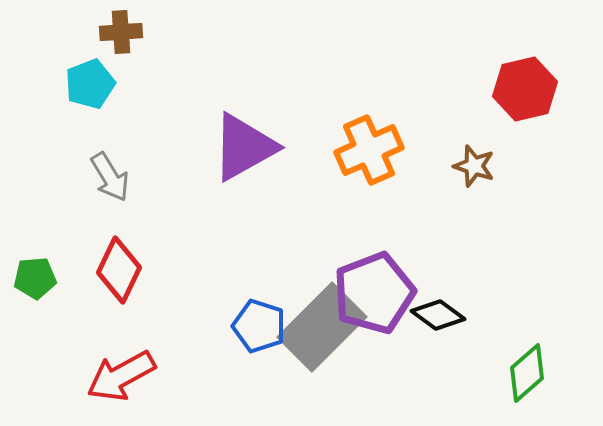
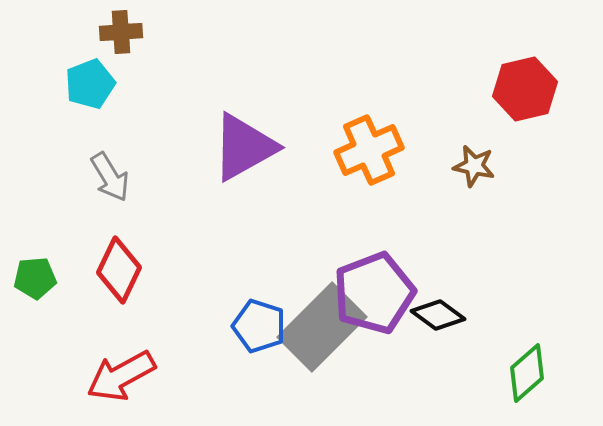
brown star: rotated 6 degrees counterclockwise
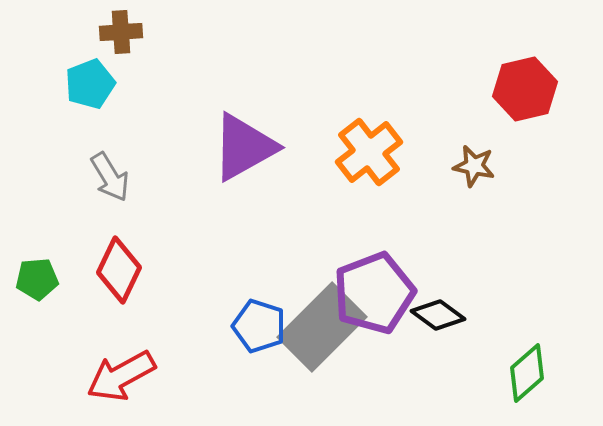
orange cross: moved 2 px down; rotated 14 degrees counterclockwise
green pentagon: moved 2 px right, 1 px down
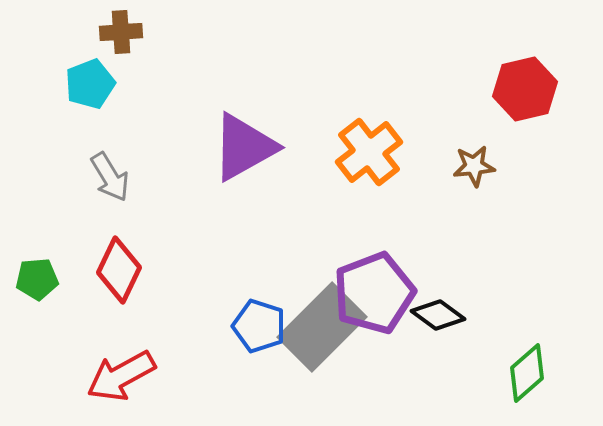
brown star: rotated 18 degrees counterclockwise
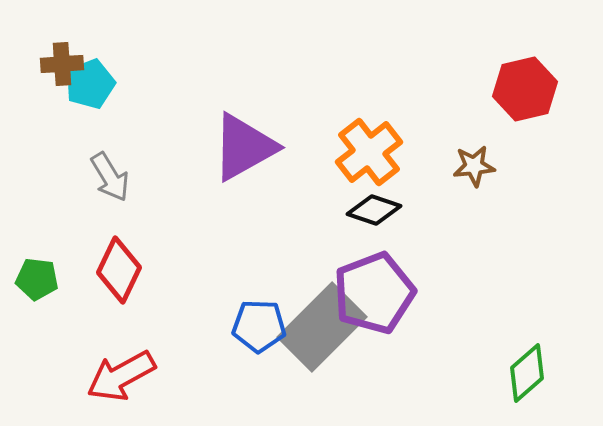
brown cross: moved 59 px left, 32 px down
green pentagon: rotated 12 degrees clockwise
black diamond: moved 64 px left, 105 px up; rotated 18 degrees counterclockwise
blue pentagon: rotated 16 degrees counterclockwise
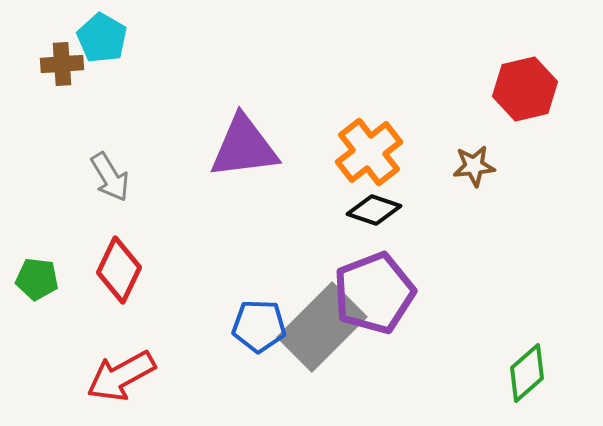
cyan pentagon: moved 12 px right, 46 px up; rotated 21 degrees counterclockwise
purple triangle: rotated 22 degrees clockwise
